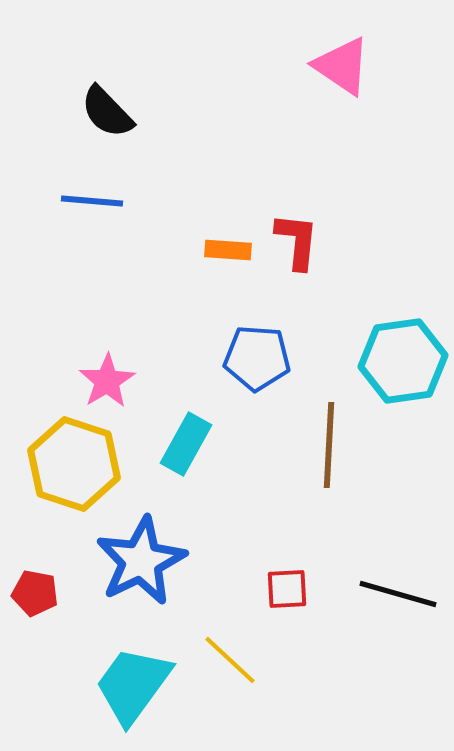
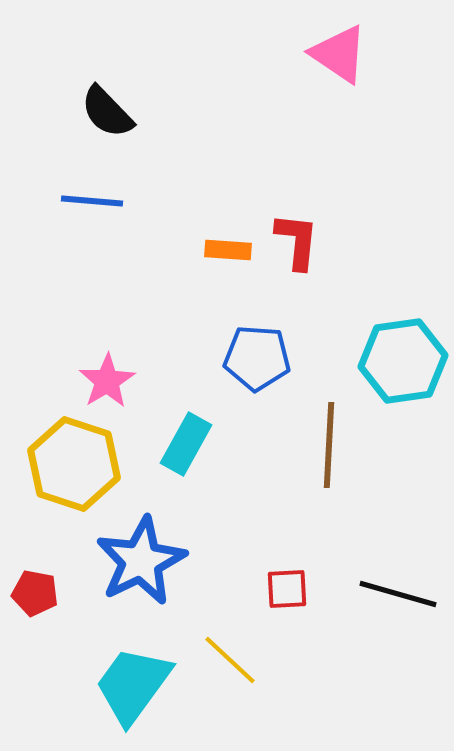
pink triangle: moved 3 px left, 12 px up
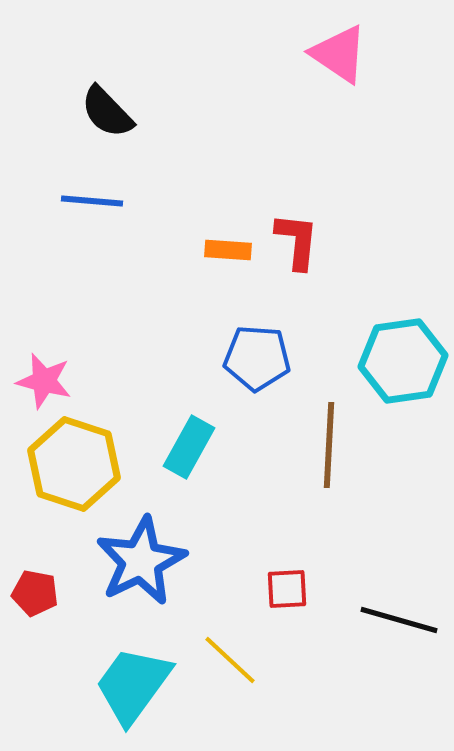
pink star: moved 63 px left; rotated 26 degrees counterclockwise
cyan rectangle: moved 3 px right, 3 px down
black line: moved 1 px right, 26 px down
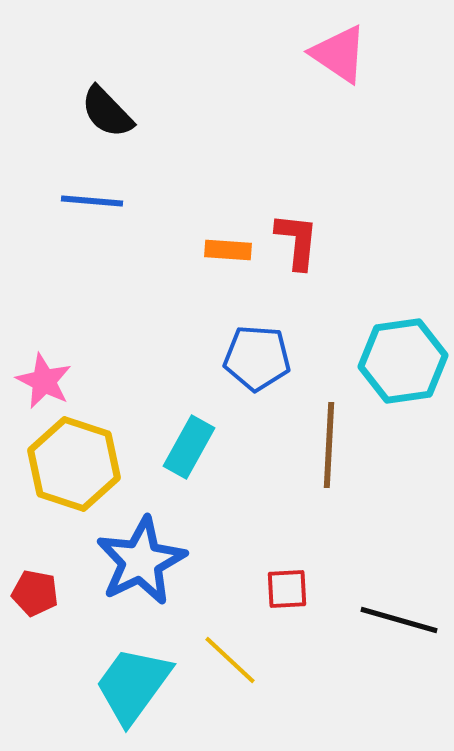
pink star: rotated 12 degrees clockwise
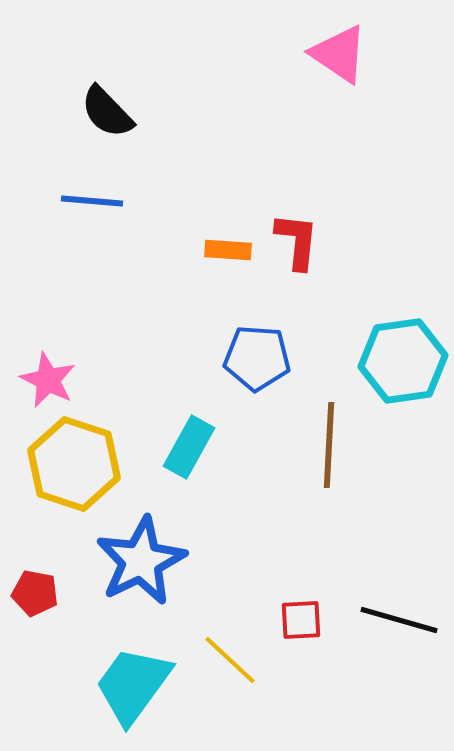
pink star: moved 4 px right, 1 px up
red square: moved 14 px right, 31 px down
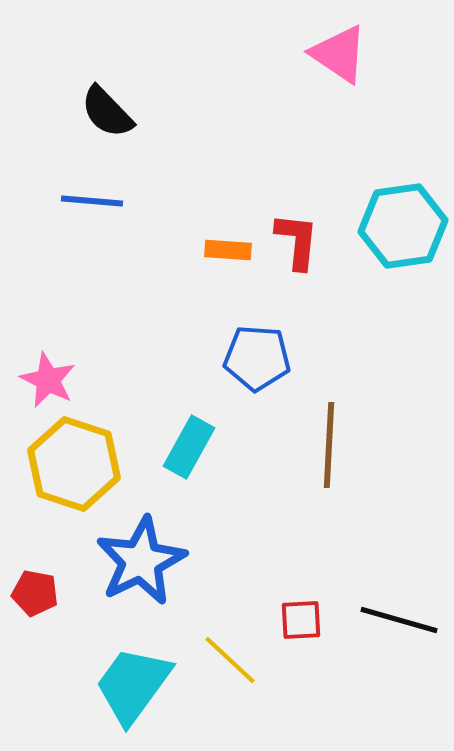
cyan hexagon: moved 135 px up
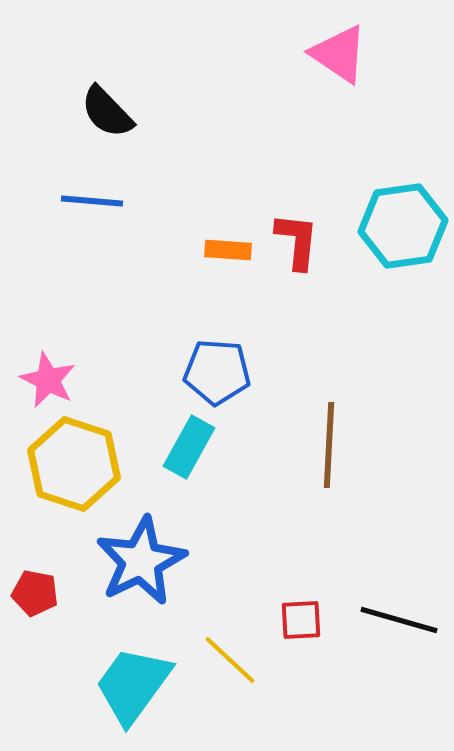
blue pentagon: moved 40 px left, 14 px down
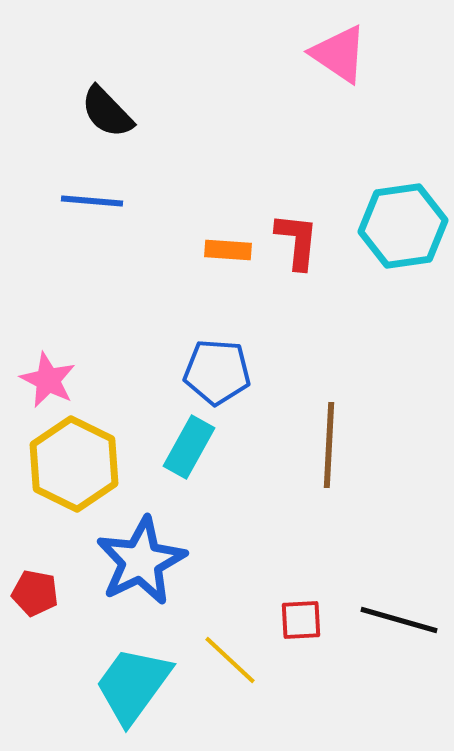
yellow hexagon: rotated 8 degrees clockwise
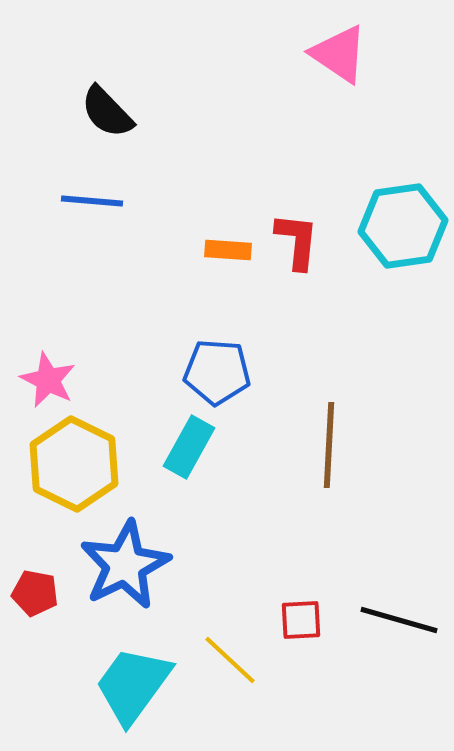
blue star: moved 16 px left, 4 px down
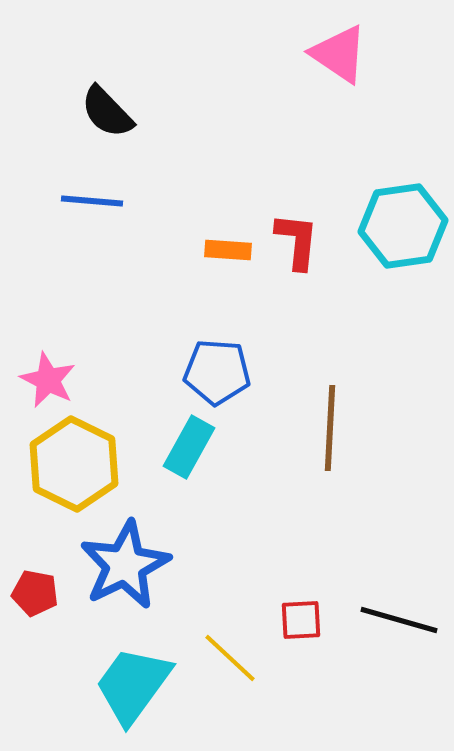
brown line: moved 1 px right, 17 px up
yellow line: moved 2 px up
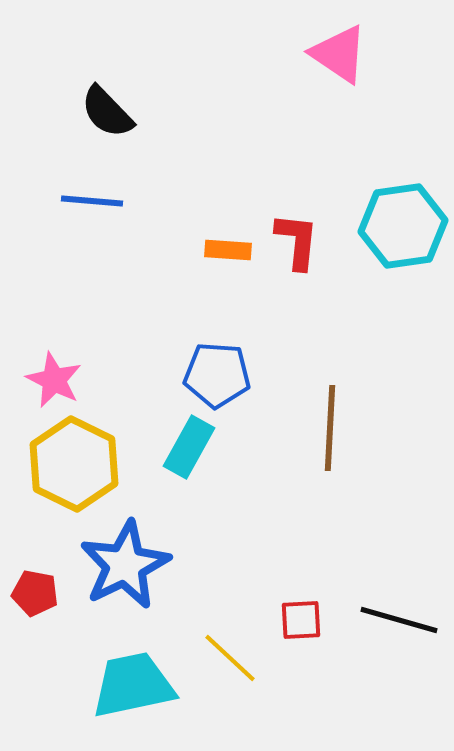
blue pentagon: moved 3 px down
pink star: moved 6 px right
cyan trapezoid: rotated 42 degrees clockwise
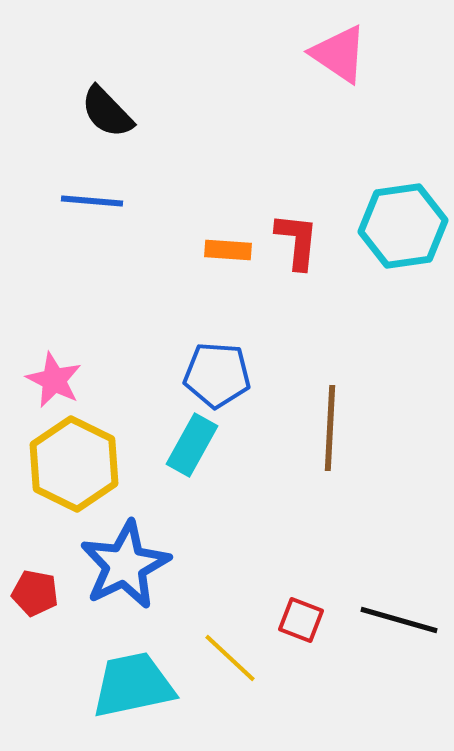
cyan rectangle: moved 3 px right, 2 px up
red square: rotated 24 degrees clockwise
